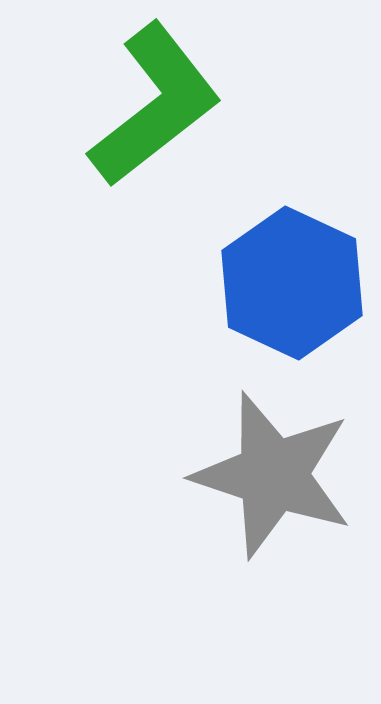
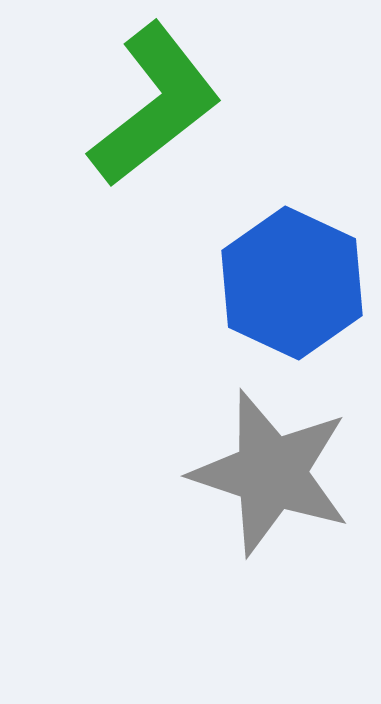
gray star: moved 2 px left, 2 px up
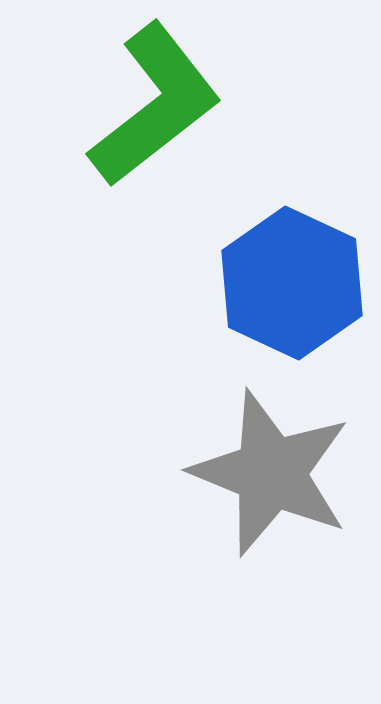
gray star: rotated 4 degrees clockwise
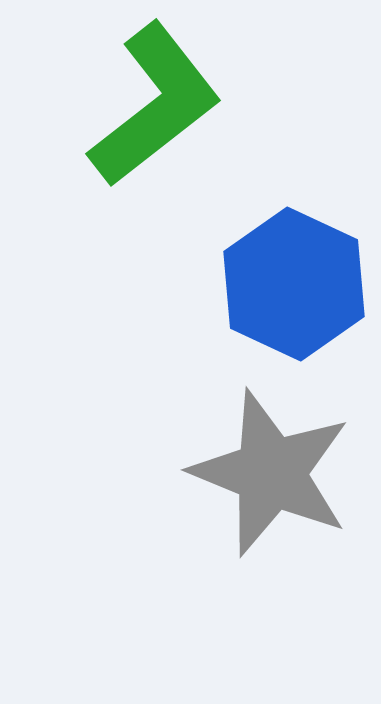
blue hexagon: moved 2 px right, 1 px down
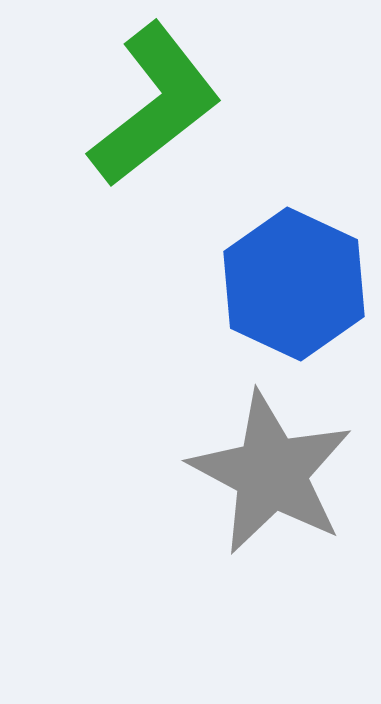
gray star: rotated 6 degrees clockwise
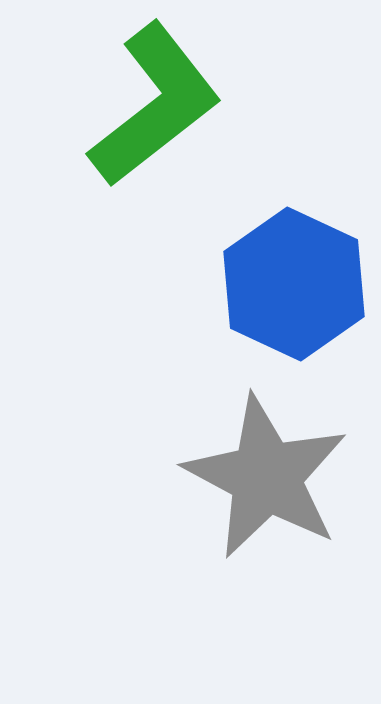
gray star: moved 5 px left, 4 px down
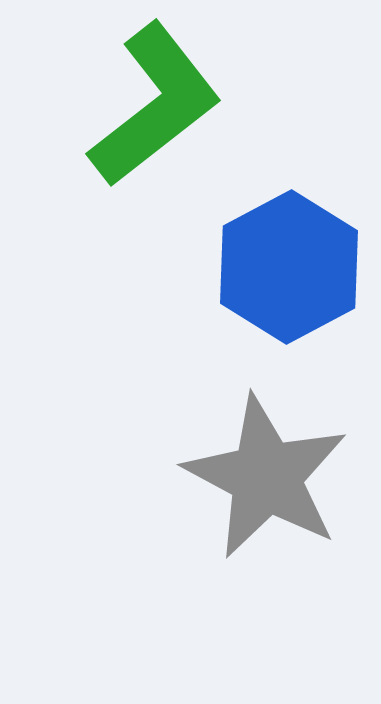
blue hexagon: moved 5 px left, 17 px up; rotated 7 degrees clockwise
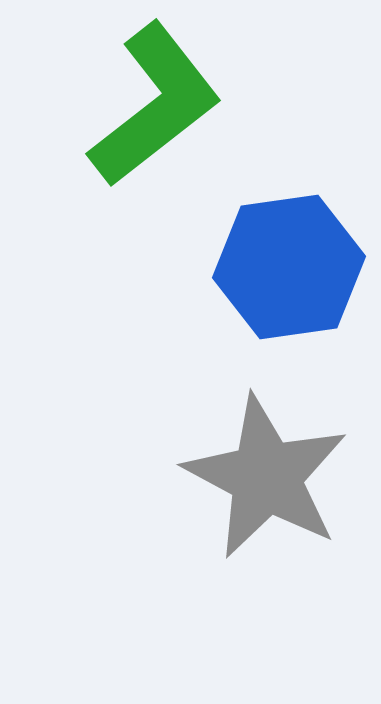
blue hexagon: rotated 20 degrees clockwise
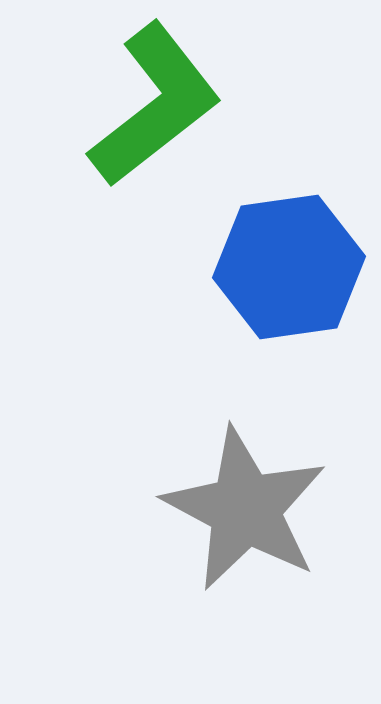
gray star: moved 21 px left, 32 px down
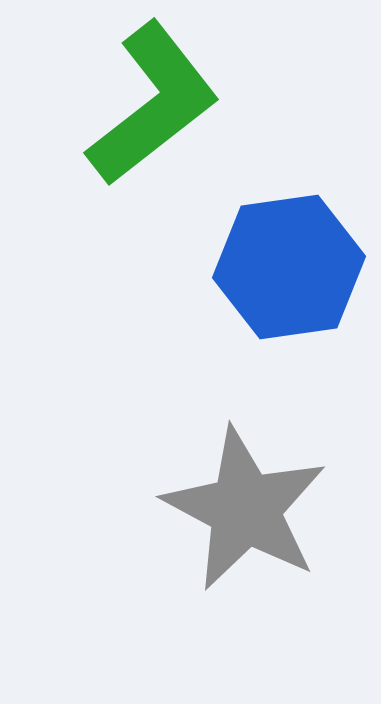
green L-shape: moved 2 px left, 1 px up
